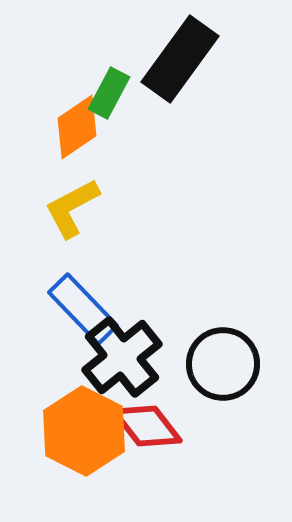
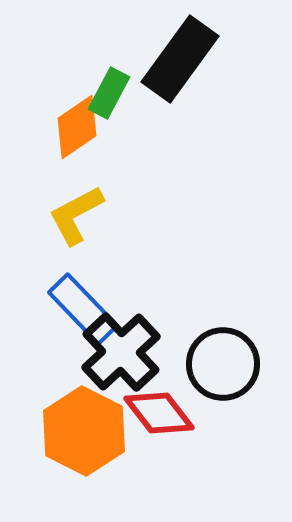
yellow L-shape: moved 4 px right, 7 px down
black cross: moved 1 px left, 5 px up; rotated 4 degrees counterclockwise
red diamond: moved 12 px right, 13 px up
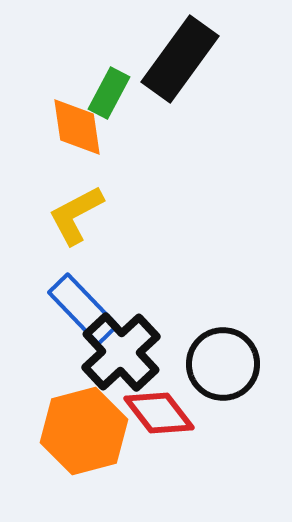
orange diamond: rotated 64 degrees counterclockwise
orange hexagon: rotated 18 degrees clockwise
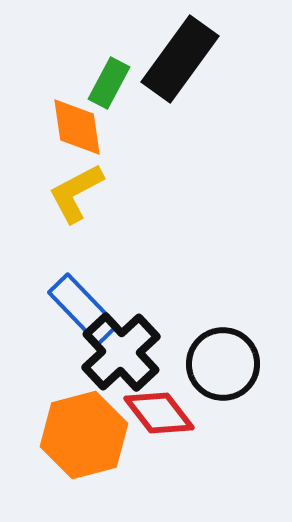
green rectangle: moved 10 px up
yellow L-shape: moved 22 px up
orange hexagon: moved 4 px down
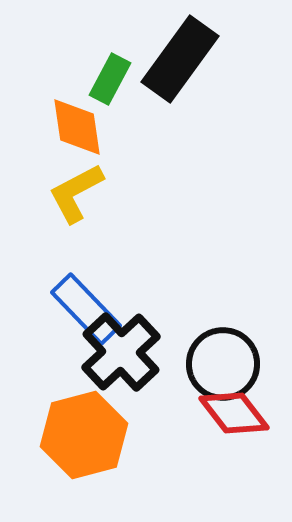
green rectangle: moved 1 px right, 4 px up
blue rectangle: moved 3 px right
red diamond: moved 75 px right
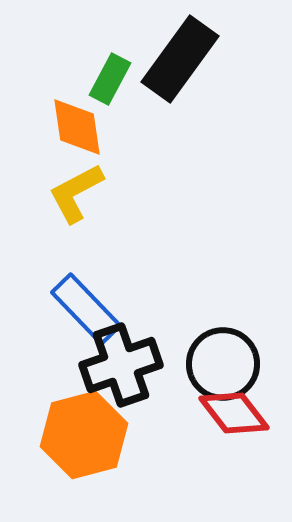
black cross: moved 13 px down; rotated 24 degrees clockwise
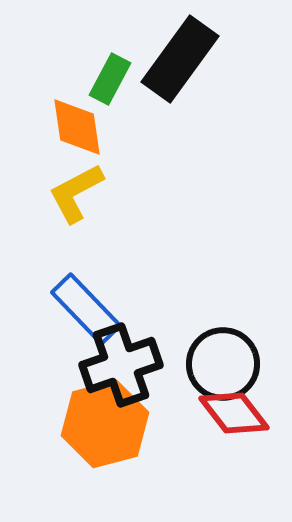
orange hexagon: moved 21 px right, 11 px up
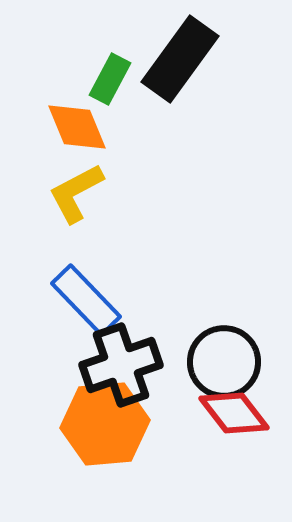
orange diamond: rotated 14 degrees counterclockwise
blue rectangle: moved 9 px up
black circle: moved 1 px right, 2 px up
orange hexagon: rotated 10 degrees clockwise
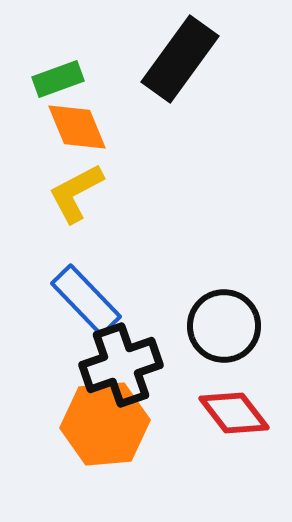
green rectangle: moved 52 px left; rotated 42 degrees clockwise
black circle: moved 36 px up
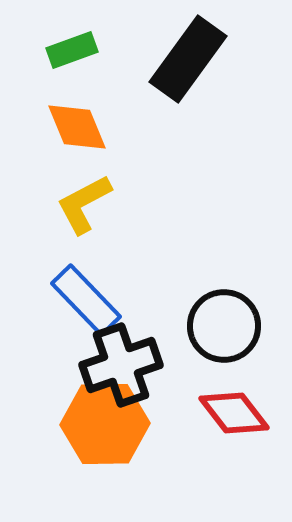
black rectangle: moved 8 px right
green rectangle: moved 14 px right, 29 px up
yellow L-shape: moved 8 px right, 11 px down
orange hexagon: rotated 4 degrees clockwise
